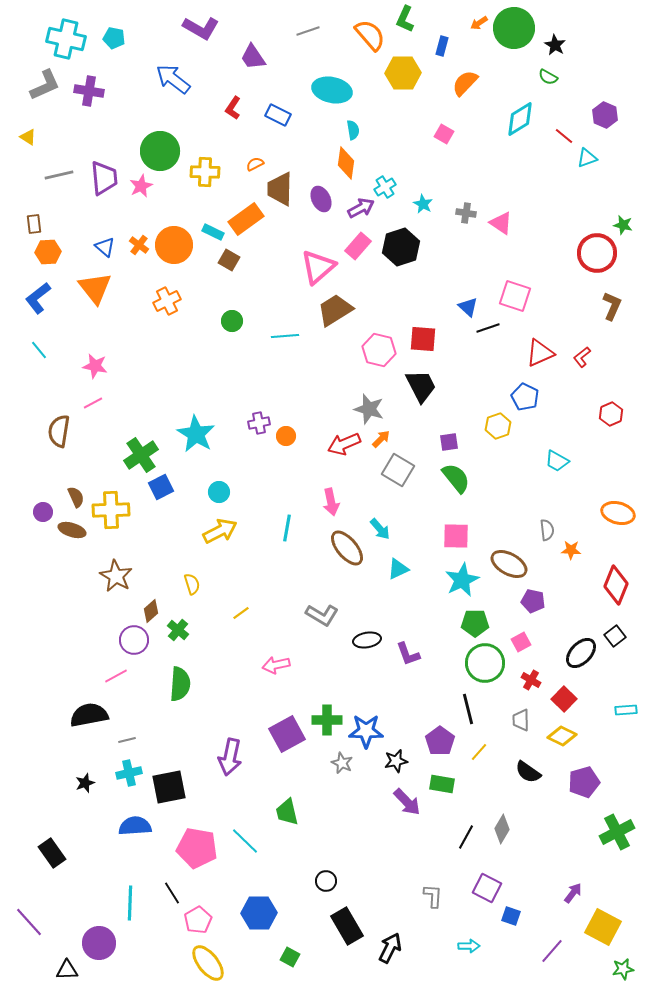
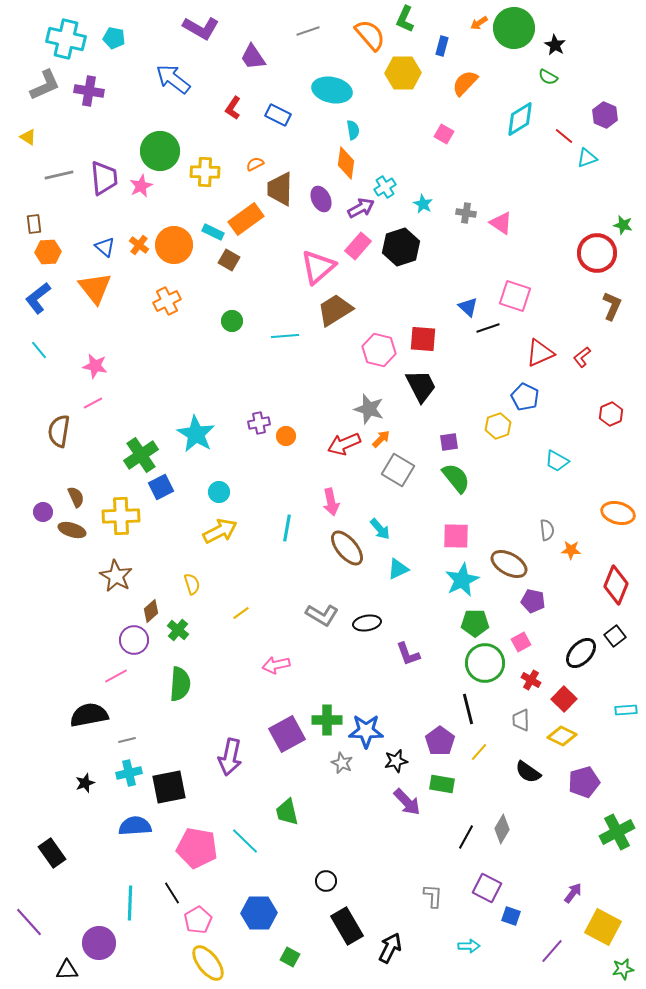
yellow cross at (111, 510): moved 10 px right, 6 px down
black ellipse at (367, 640): moved 17 px up
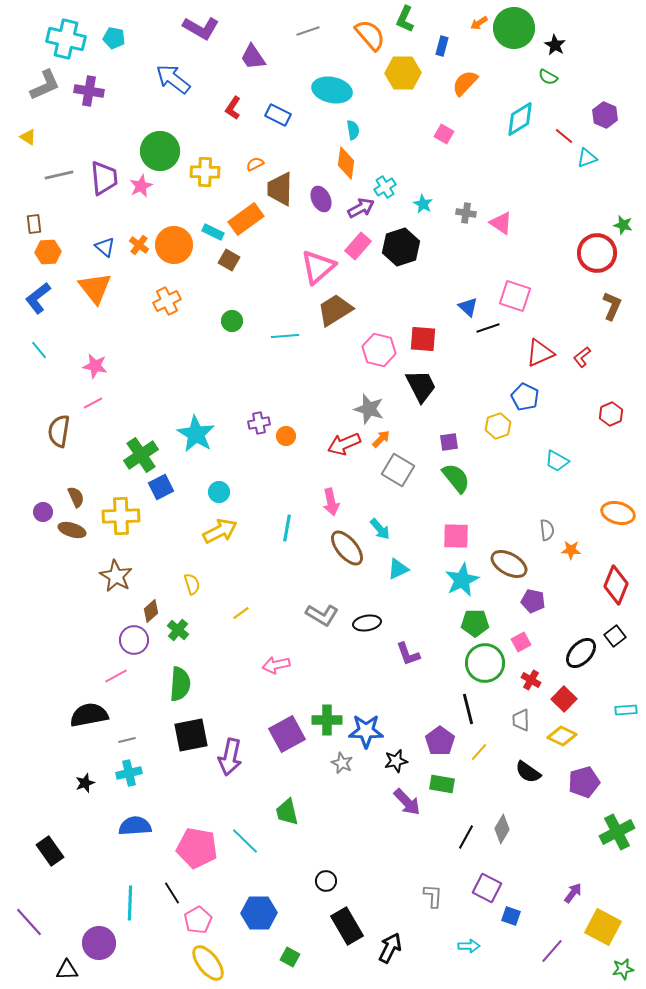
black square at (169, 787): moved 22 px right, 52 px up
black rectangle at (52, 853): moved 2 px left, 2 px up
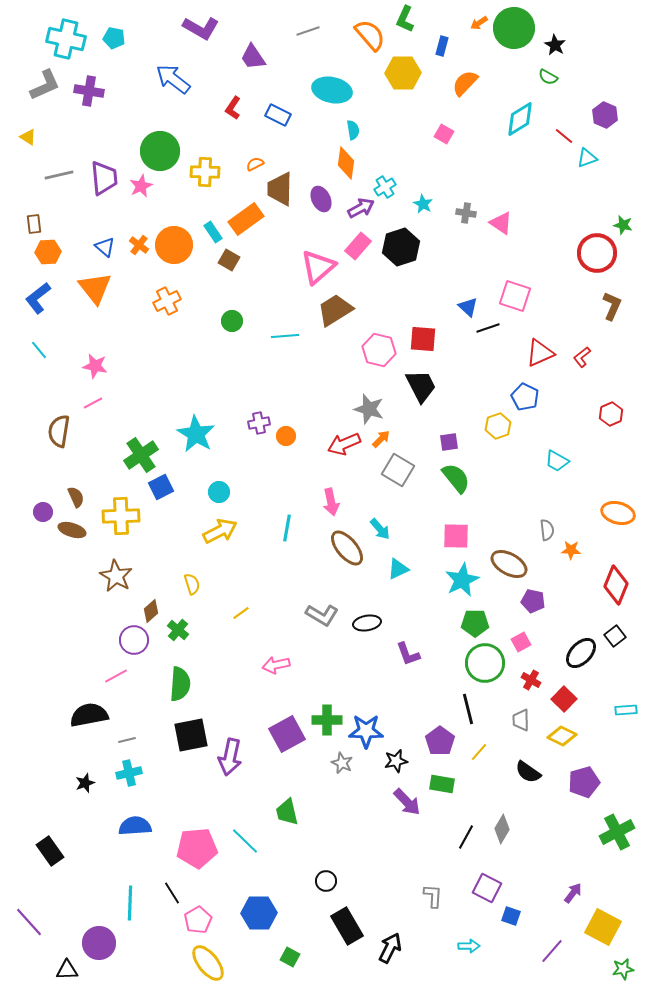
cyan rectangle at (213, 232): rotated 30 degrees clockwise
pink pentagon at (197, 848): rotated 15 degrees counterclockwise
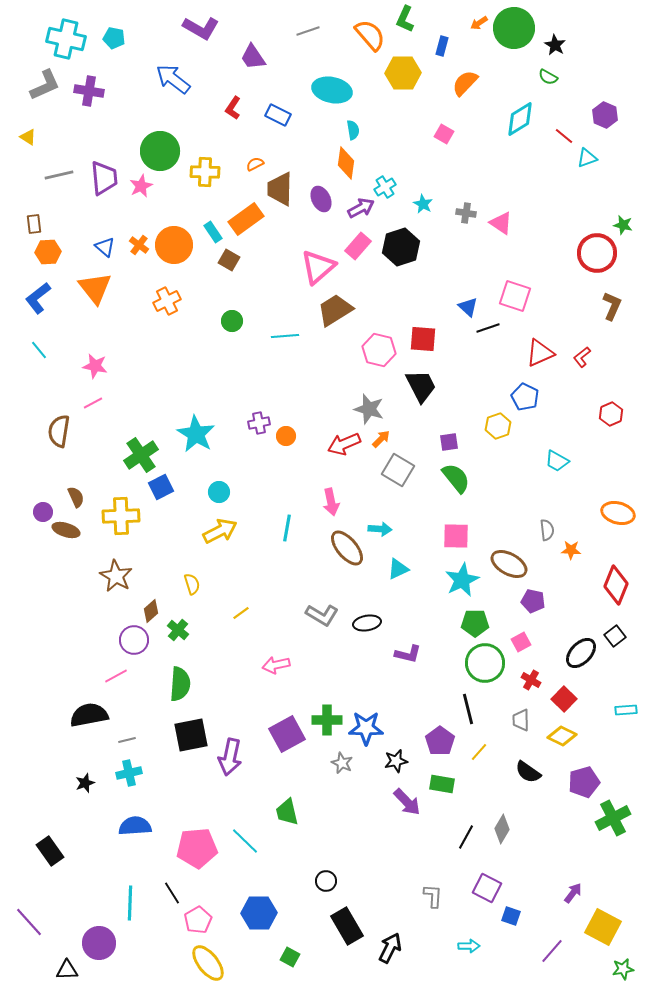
cyan arrow at (380, 529): rotated 45 degrees counterclockwise
brown ellipse at (72, 530): moved 6 px left
purple L-shape at (408, 654): rotated 56 degrees counterclockwise
blue star at (366, 731): moved 3 px up
green cross at (617, 832): moved 4 px left, 14 px up
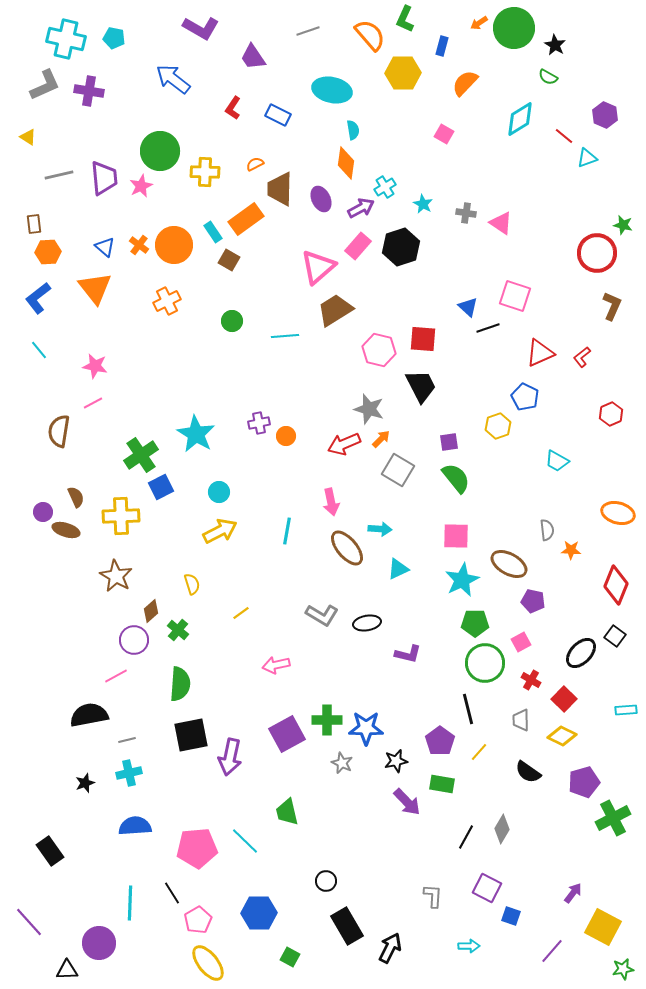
cyan line at (287, 528): moved 3 px down
black square at (615, 636): rotated 15 degrees counterclockwise
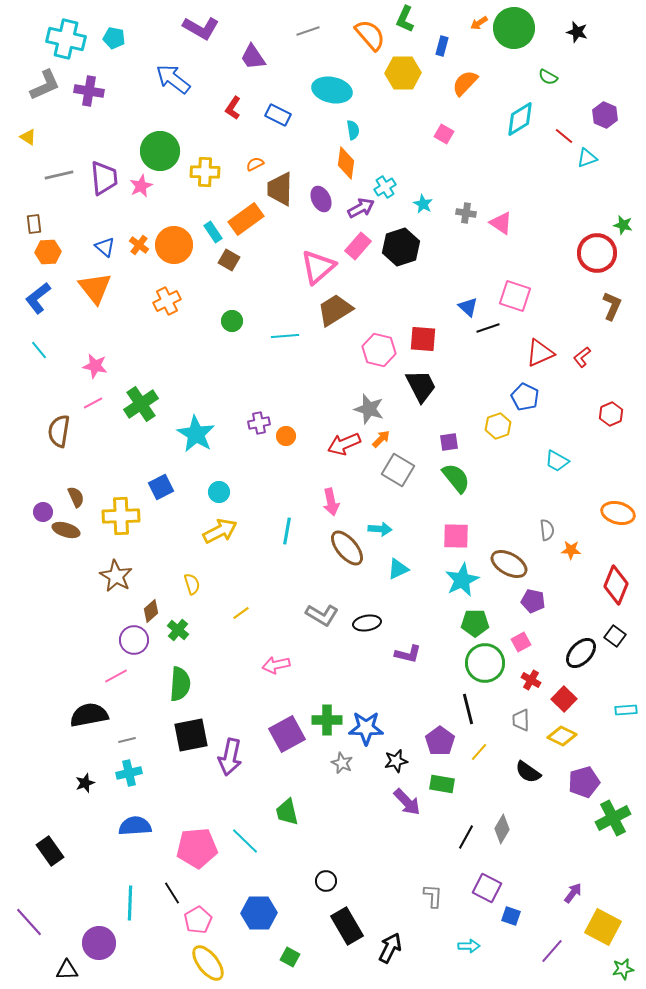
black star at (555, 45): moved 22 px right, 13 px up; rotated 15 degrees counterclockwise
green cross at (141, 455): moved 51 px up
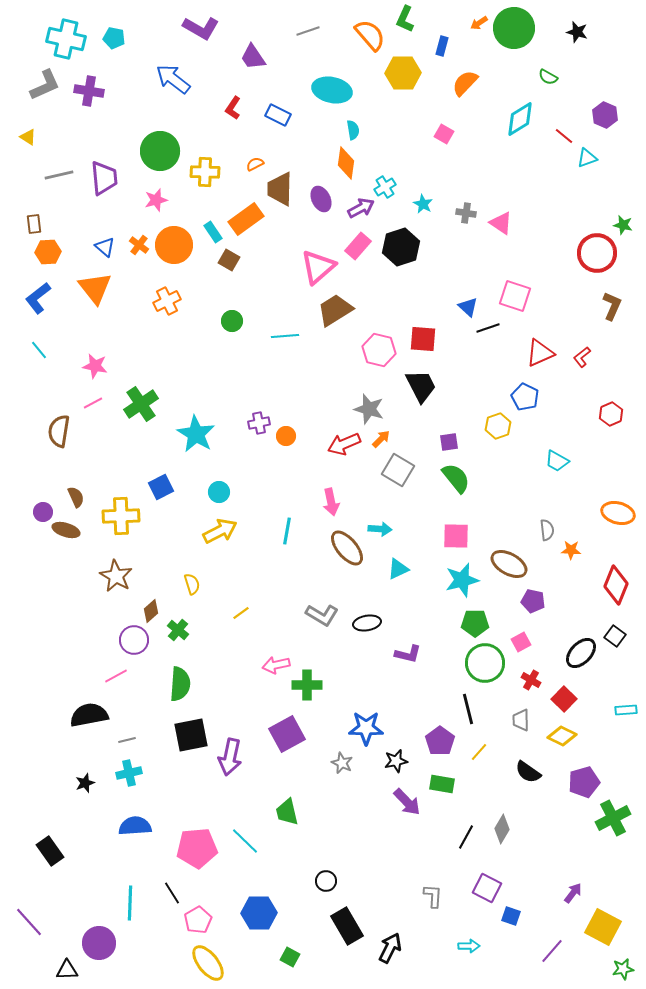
pink star at (141, 186): moved 15 px right, 14 px down; rotated 10 degrees clockwise
cyan star at (462, 580): rotated 12 degrees clockwise
green cross at (327, 720): moved 20 px left, 35 px up
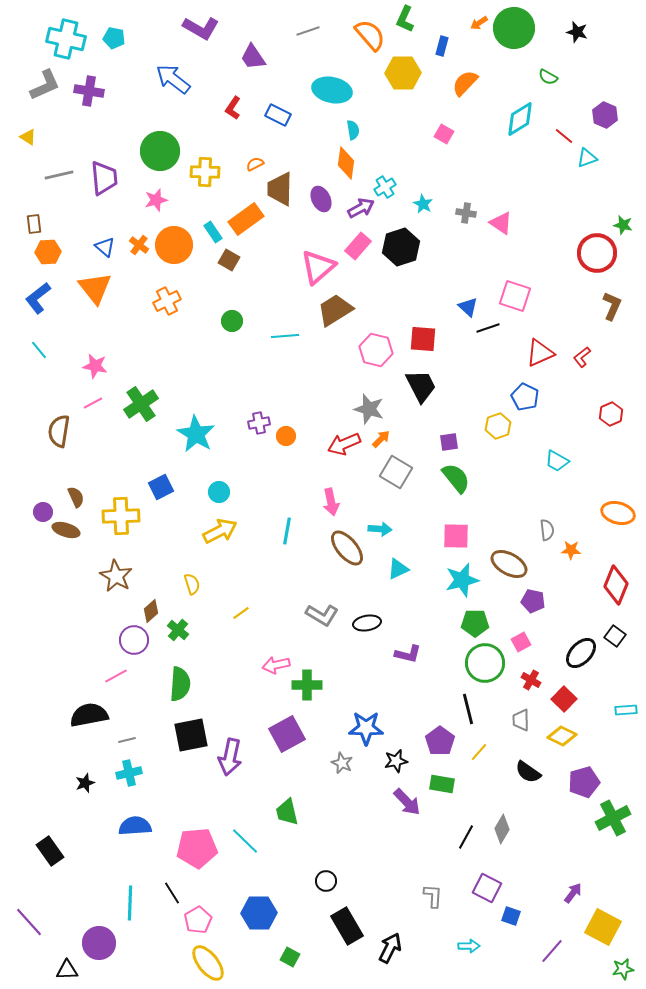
pink hexagon at (379, 350): moved 3 px left
gray square at (398, 470): moved 2 px left, 2 px down
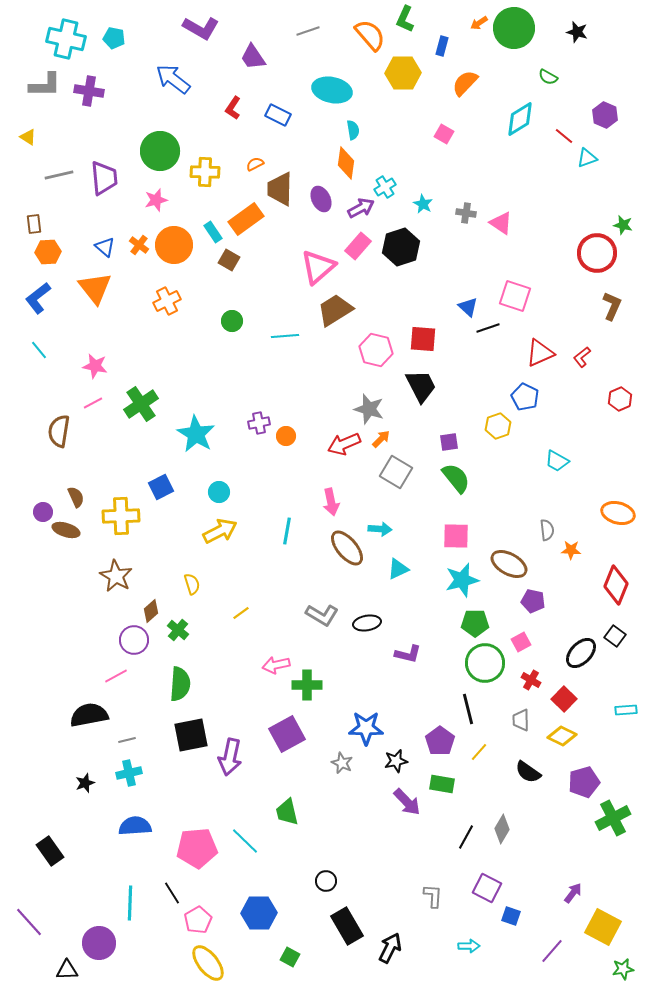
gray L-shape at (45, 85): rotated 24 degrees clockwise
red hexagon at (611, 414): moved 9 px right, 15 px up
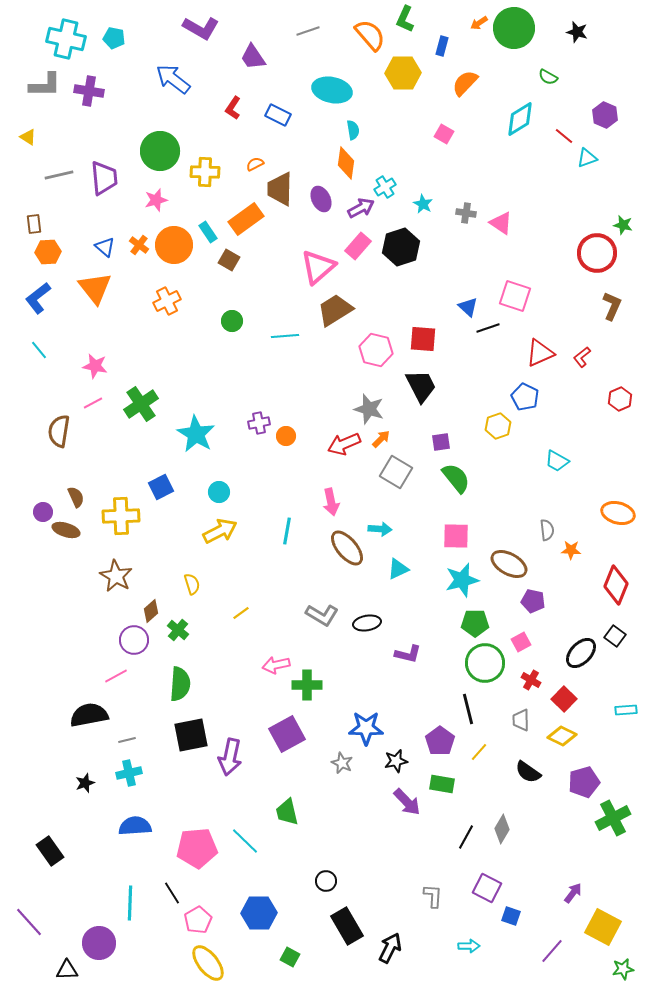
cyan rectangle at (213, 232): moved 5 px left
purple square at (449, 442): moved 8 px left
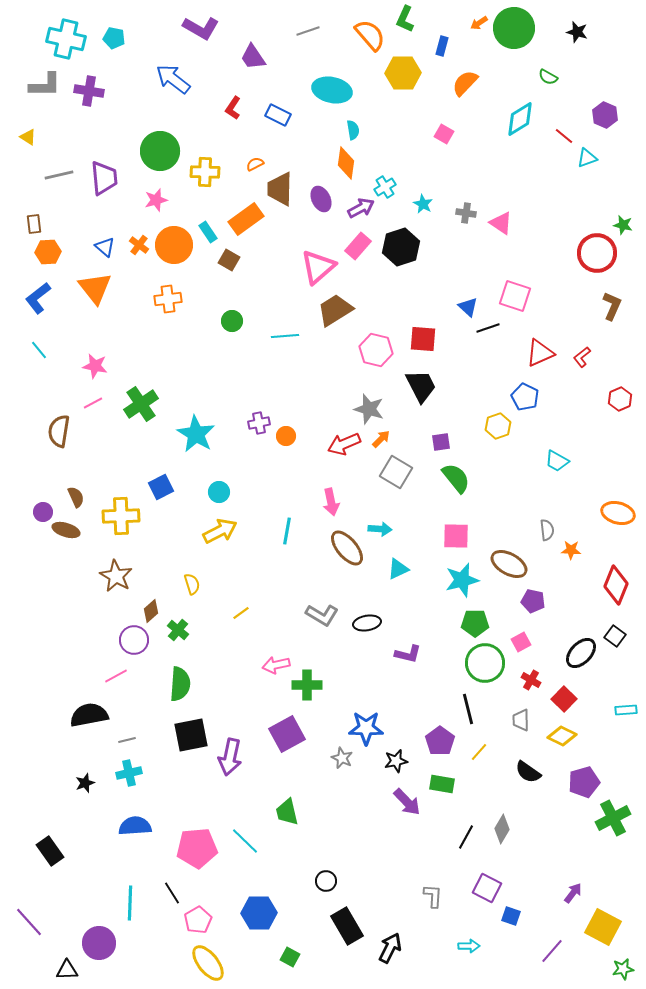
orange cross at (167, 301): moved 1 px right, 2 px up; rotated 20 degrees clockwise
gray star at (342, 763): moved 5 px up
